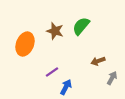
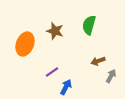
green semicircle: moved 8 px right, 1 px up; rotated 24 degrees counterclockwise
gray arrow: moved 1 px left, 2 px up
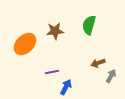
brown star: rotated 24 degrees counterclockwise
orange ellipse: rotated 25 degrees clockwise
brown arrow: moved 2 px down
purple line: rotated 24 degrees clockwise
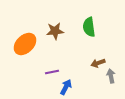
green semicircle: moved 2 px down; rotated 24 degrees counterclockwise
gray arrow: rotated 40 degrees counterclockwise
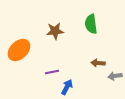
green semicircle: moved 2 px right, 3 px up
orange ellipse: moved 6 px left, 6 px down
brown arrow: rotated 24 degrees clockwise
gray arrow: moved 4 px right; rotated 88 degrees counterclockwise
blue arrow: moved 1 px right
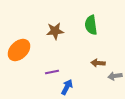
green semicircle: moved 1 px down
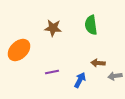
brown star: moved 2 px left, 3 px up; rotated 12 degrees clockwise
blue arrow: moved 13 px right, 7 px up
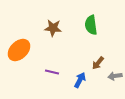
brown arrow: rotated 56 degrees counterclockwise
purple line: rotated 24 degrees clockwise
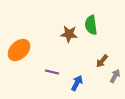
brown star: moved 16 px right, 6 px down
brown arrow: moved 4 px right, 2 px up
gray arrow: rotated 128 degrees clockwise
blue arrow: moved 3 px left, 3 px down
